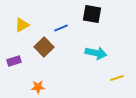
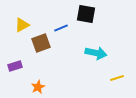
black square: moved 6 px left
brown square: moved 3 px left, 4 px up; rotated 24 degrees clockwise
purple rectangle: moved 1 px right, 5 px down
orange star: rotated 24 degrees counterclockwise
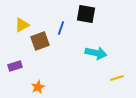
blue line: rotated 48 degrees counterclockwise
brown square: moved 1 px left, 2 px up
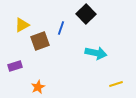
black square: rotated 36 degrees clockwise
yellow line: moved 1 px left, 6 px down
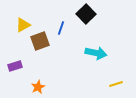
yellow triangle: moved 1 px right
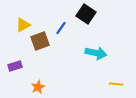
black square: rotated 12 degrees counterclockwise
blue line: rotated 16 degrees clockwise
yellow line: rotated 24 degrees clockwise
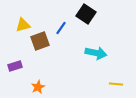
yellow triangle: rotated 14 degrees clockwise
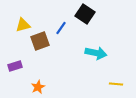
black square: moved 1 px left
